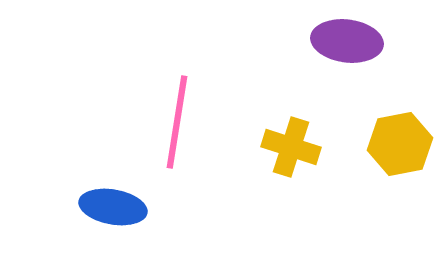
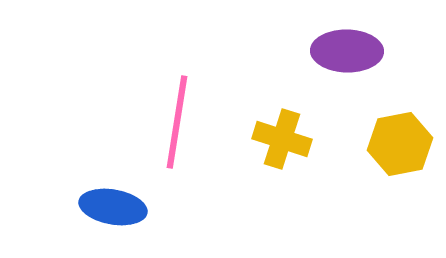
purple ellipse: moved 10 px down; rotated 6 degrees counterclockwise
yellow cross: moved 9 px left, 8 px up
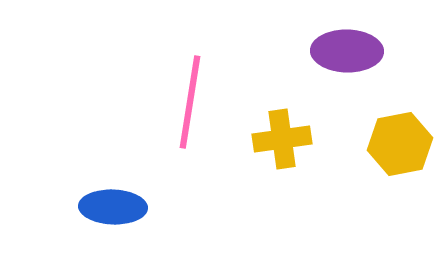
pink line: moved 13 px right, 20 px up
yellow cross: rotated 26 degrees counterclockwise
blue ellipse: rotated 8 degrees counterclockwise
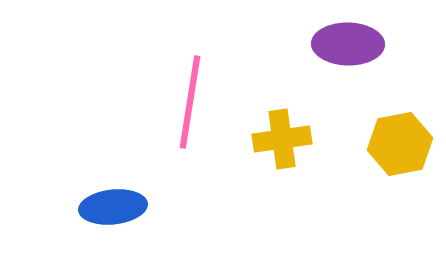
purple ellipse: moved 1 px right, 7 px up
blue ellipse: rotated 8 degrees counterclockwise
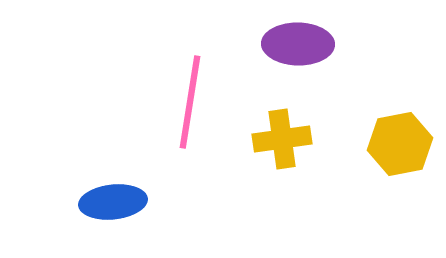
purple ellipse: moved 50 px left
blue ellipse: moved 5 px up
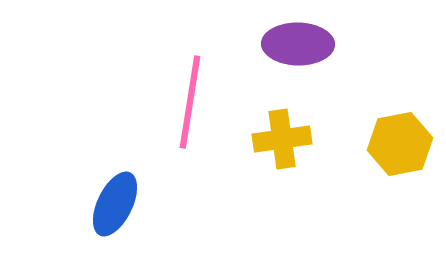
blue ellipse: moved 2 px right, 2 px down; rotated 58 degrees counterclockwise
